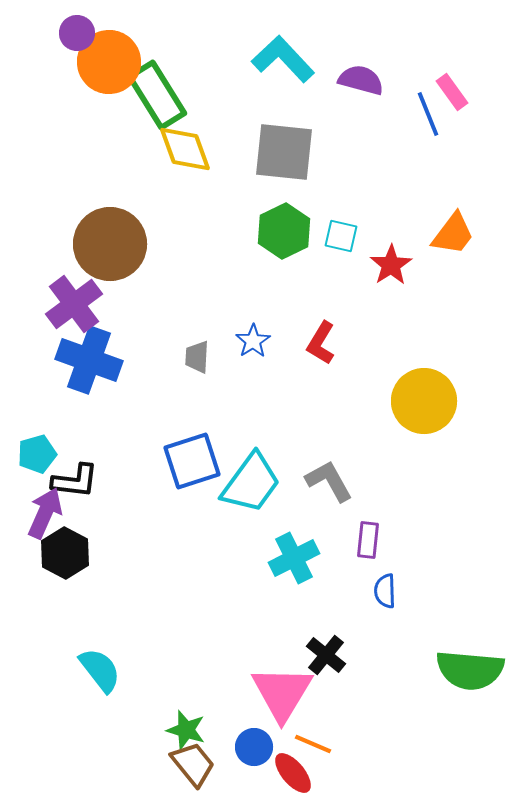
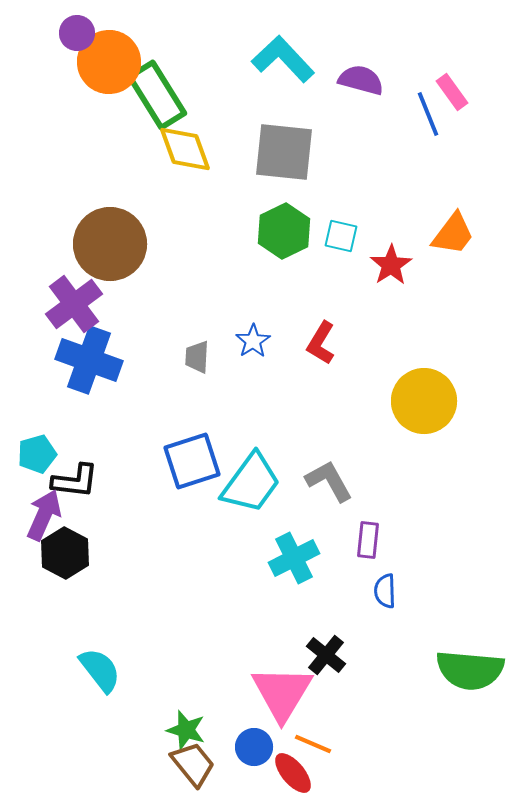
purple arrow: moved 1 px left, 2 px down
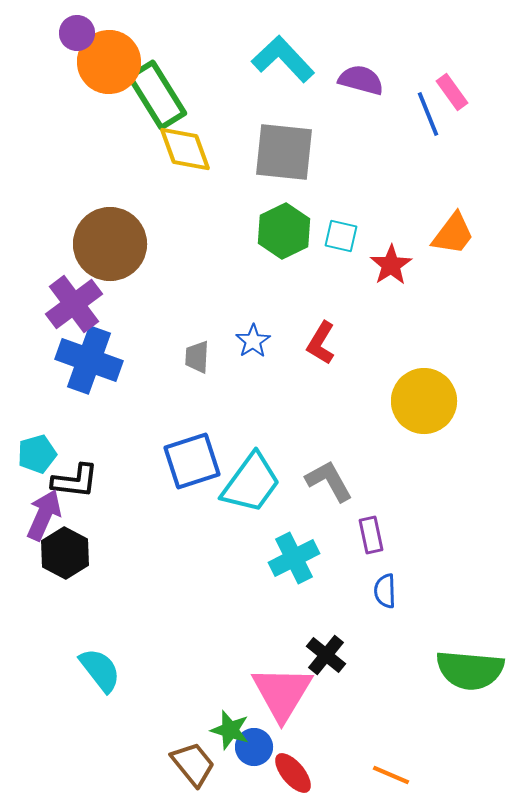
purple rectangle: moved 3 px right, 5 px up; rotated 18 degrees counterclockwise
green star: moved 44 px right
orange line: moved 78 px right, 31 px down
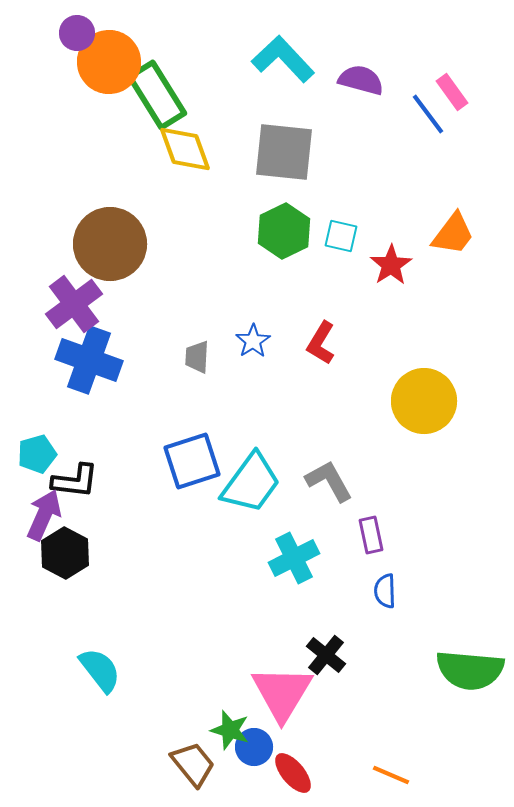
blue line: rotated 15 degrees counterclockwise
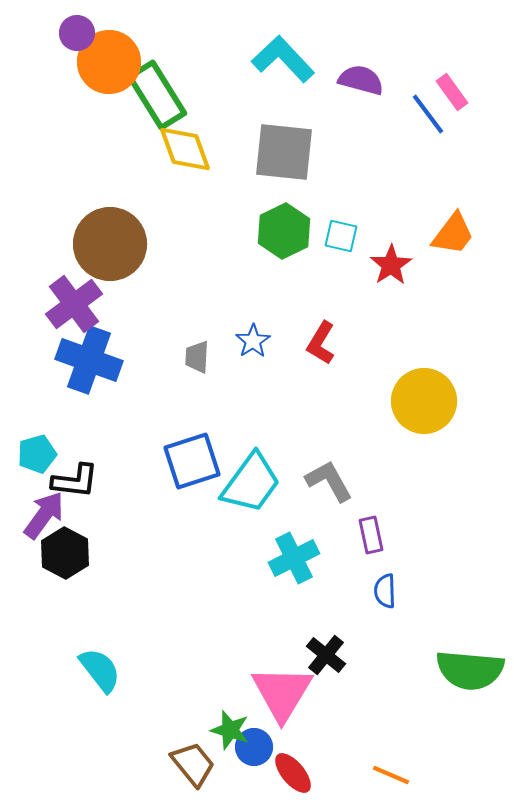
purple arrow: rotated 12 degrees clockwise
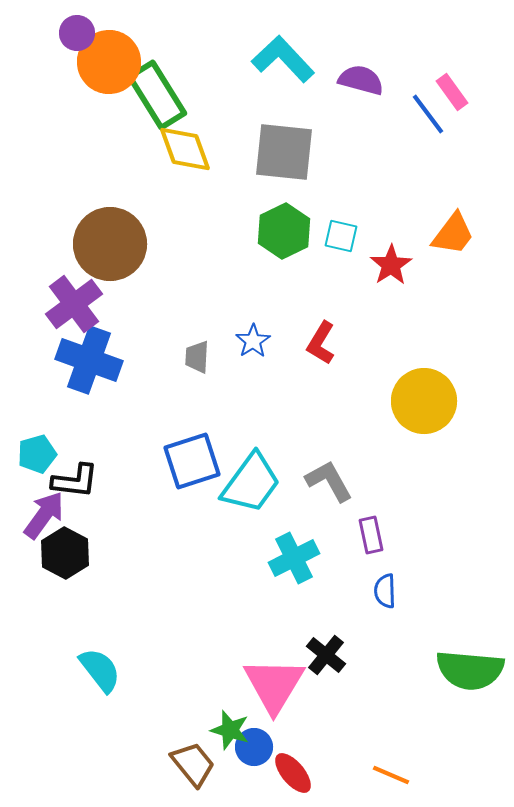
pink triangle: moved 8 px left, 8 px up
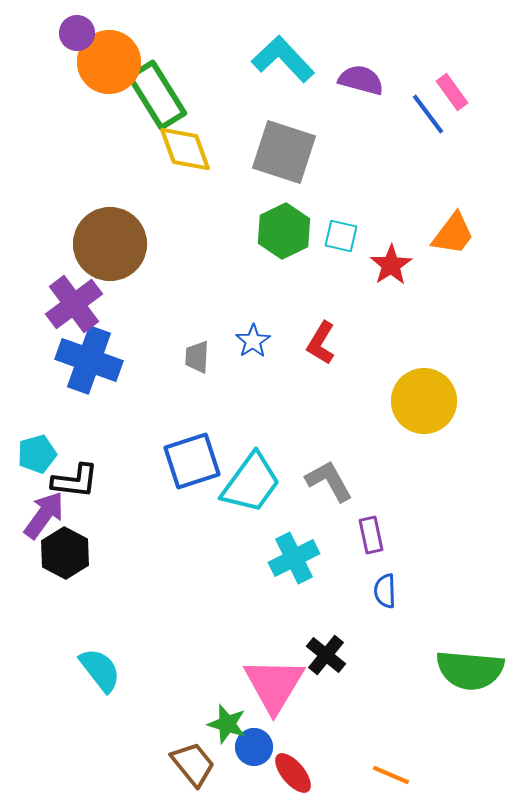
gray square: rotated 12 degrees clockwise
green star: moved 3 px left, 6 px up
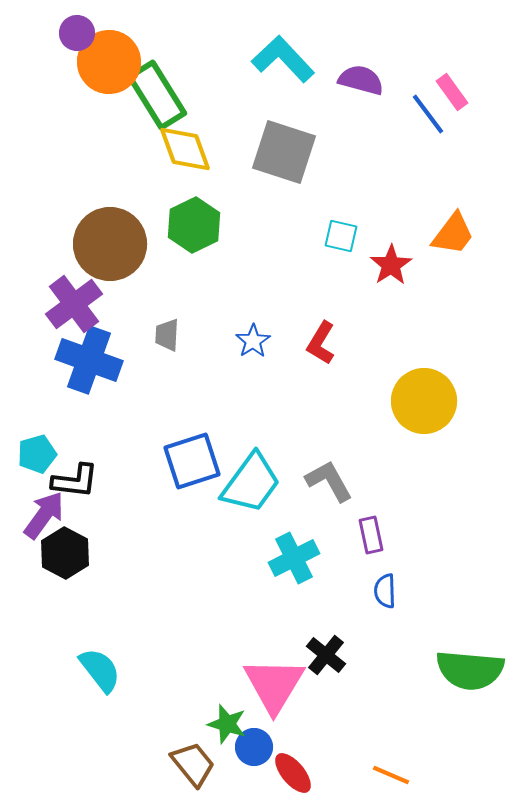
green hexagon: moved 90 px left, 6 px up
gray trapezoid: moved 30 px left, 22 px up
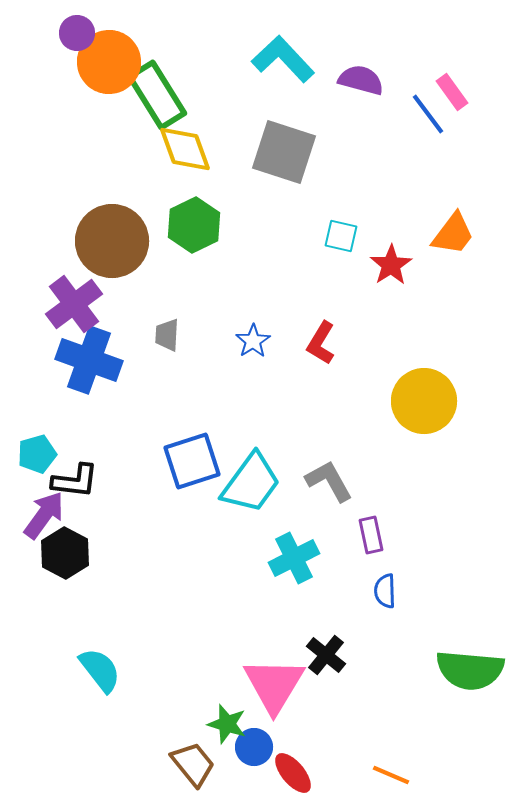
brown circle: moved 2 px right, 3 px up
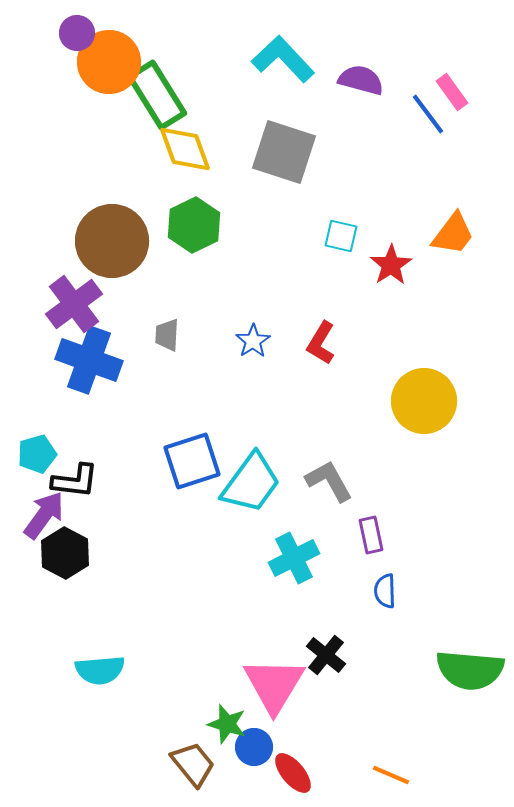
cyan semicircle: rotated 123 degrees clockwise
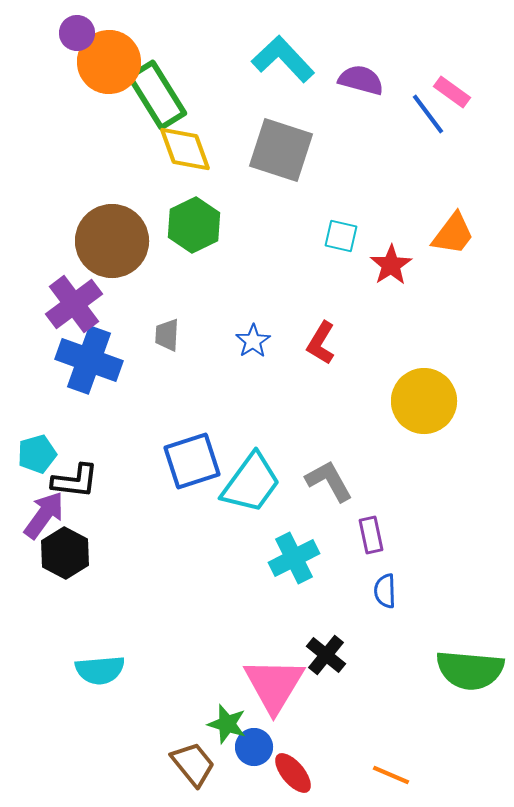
pink rectangle: rotated 18 degrees counterclockwise
gray square: moved 3 px left, 2 px up
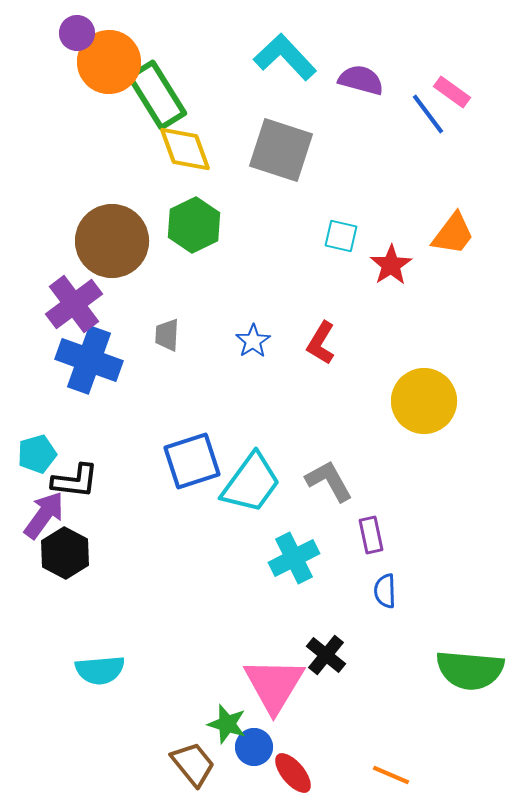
cyan L-shape: moved 2 px right, 2 px up
